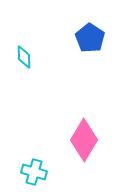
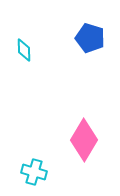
blue pentagon: rotated 16 degrees counterclockwise
cyan diamond: moved 7 px up
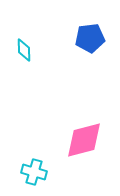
blue pentagon: rotated 24 degrees counterclockwise
pink diamond: rotated 45 degrees clockwise
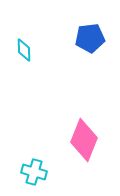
pink diamond: rotated 54 degrees counterclockwise
